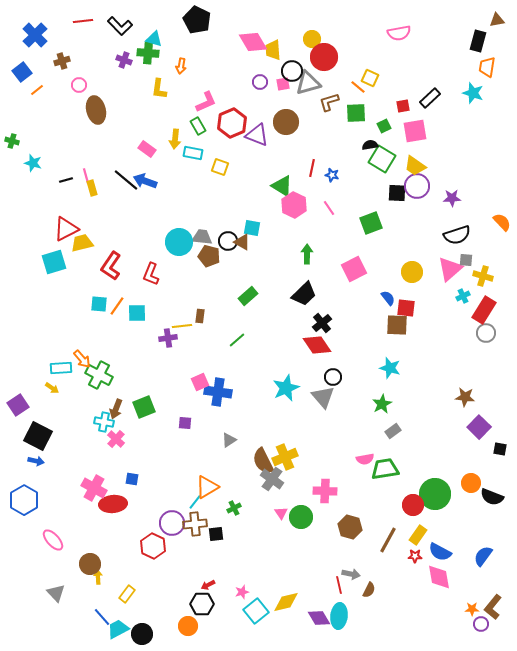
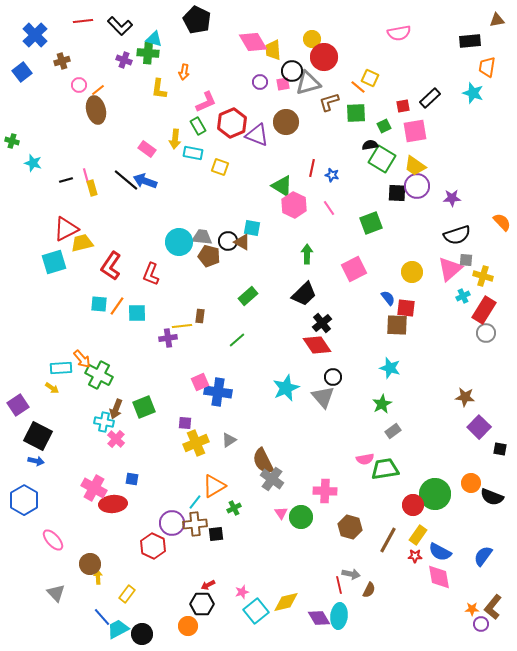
black rectangle at (478, 41): moved 8 px left; rotated 70 degrees clockwise
orange arrow at (181, 66): moved 3 px right, 6 px down
orange line at (37, 90): moved 61 px right
yellow cross at (285, 457): moved 89 px left, 14 px up
orange triangle at (207, 487): moved 7 px right, 1 px up
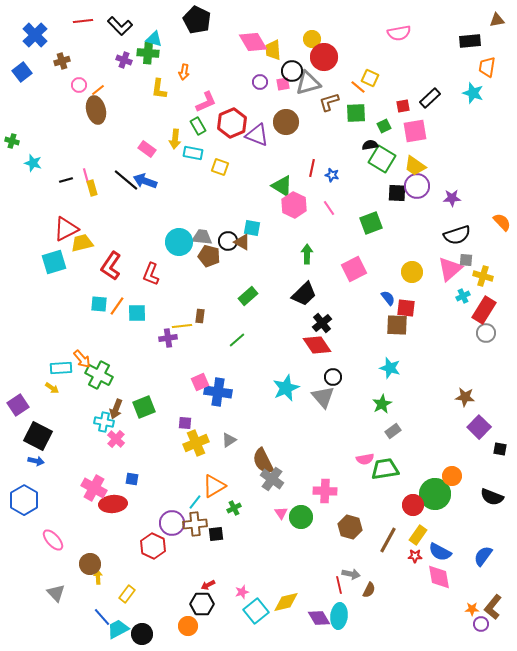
orange circle at (471, 483): moved 19 px left, 7 px up
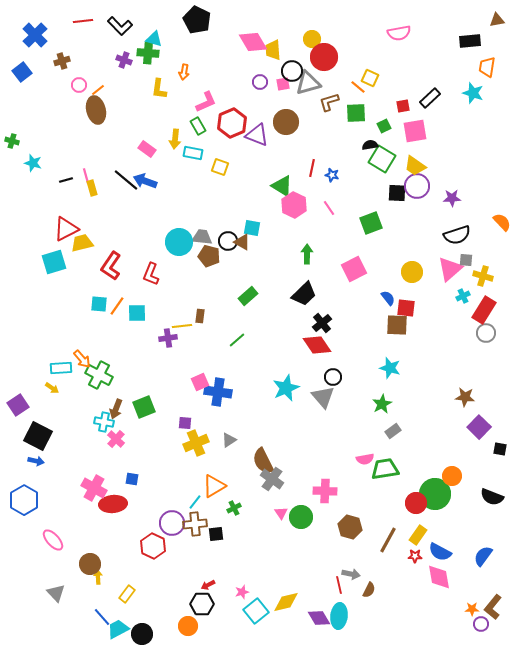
red circle at (413, 505): moved 3 px right, 2 px up
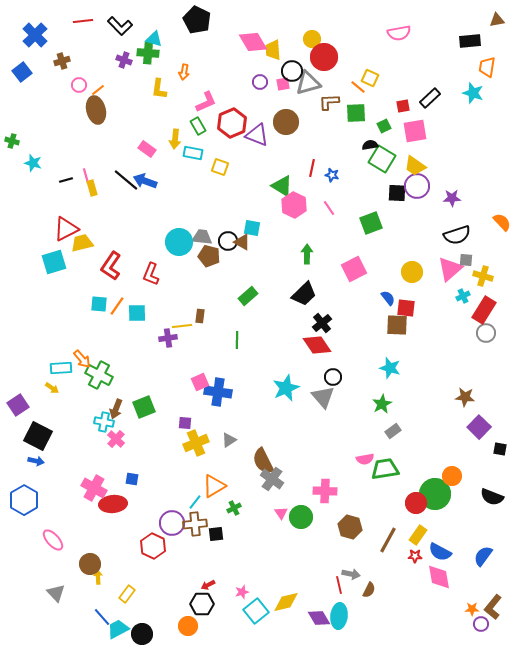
brown L-shape at (329, 102): rotated 15 degrees clockwise
green line at (237, 340): rotated 48 degrees counterclockwise
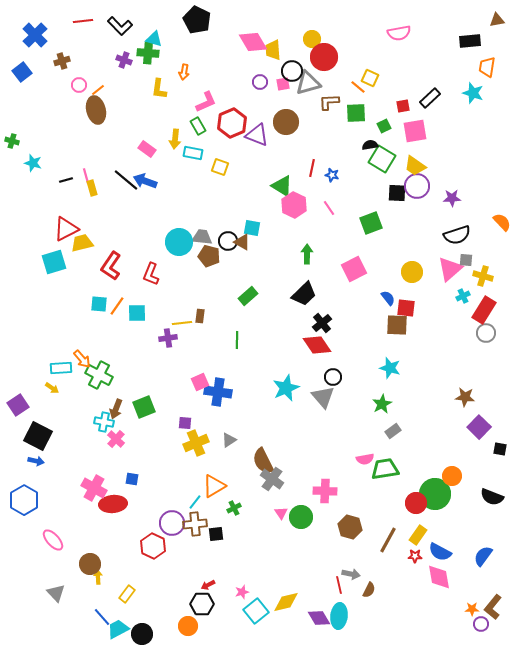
yellow line at (182, 326): moved 3 px up
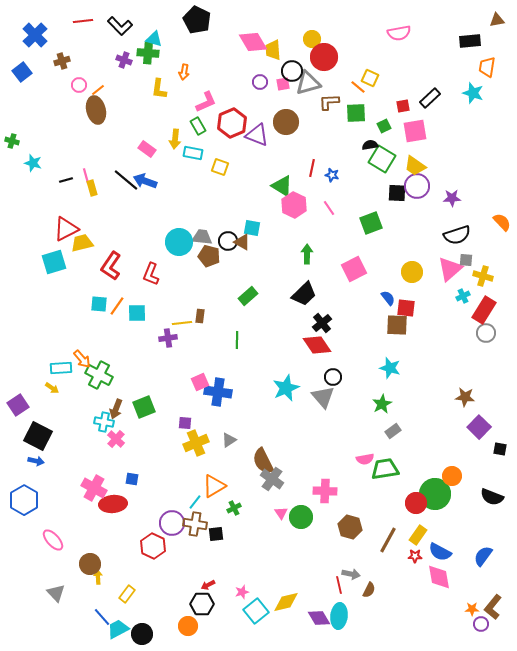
brown cross at (195, 524): rotated 15 degrees clockwise
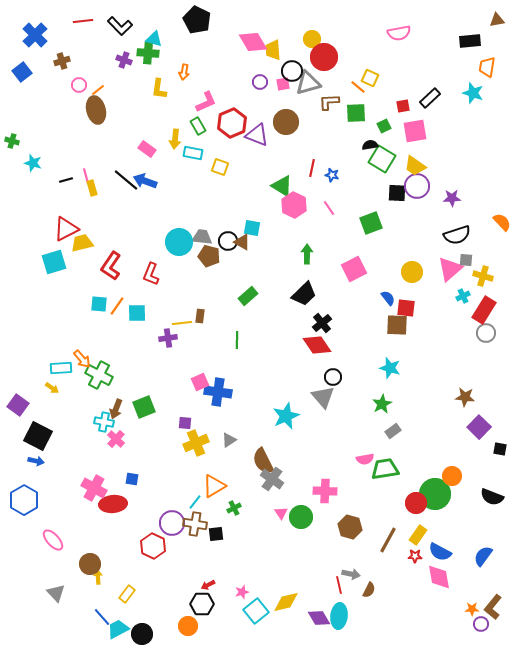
cyan star at (286, 388): moved 28 px down
purple square at (18, 405): rotated 20 degrees counterclockwise
